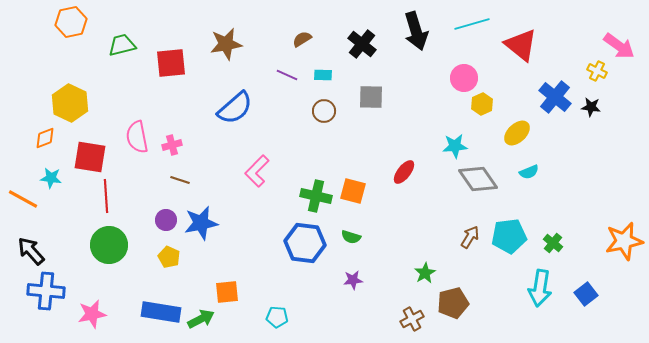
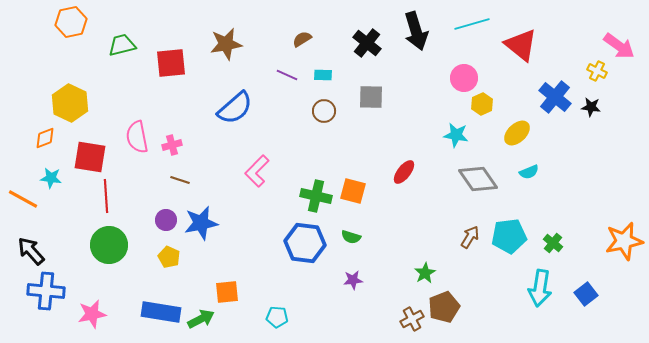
black cross at (362, 44): moved 5 px right, 1 px up
cyan star at (455, 146): moved 1 px right, 11 px up; rotated 15 degrees clockwise
brown pentagon at (453, 303): moved 9 px left, 4 px down; rotated 8 degrees counterclockwise
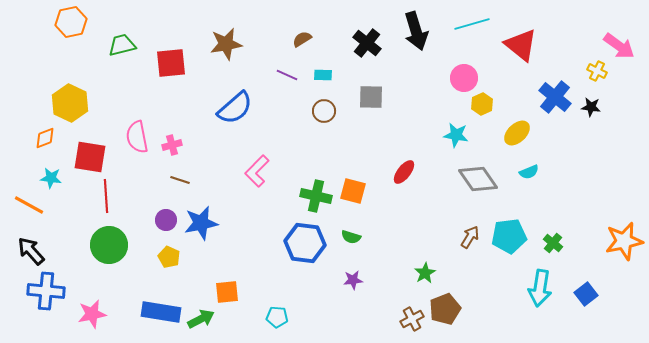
orange line at (23, 199): moved 6 px right, 6 px down
brown pentagon at (444, 307): moved 1 px right, 2 px down
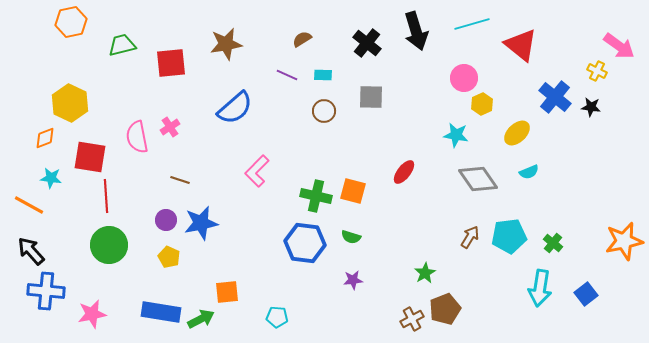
pink cross at (172, 145): moved 2 px left, 18 px up; rotated 18 degrees counterclockwise
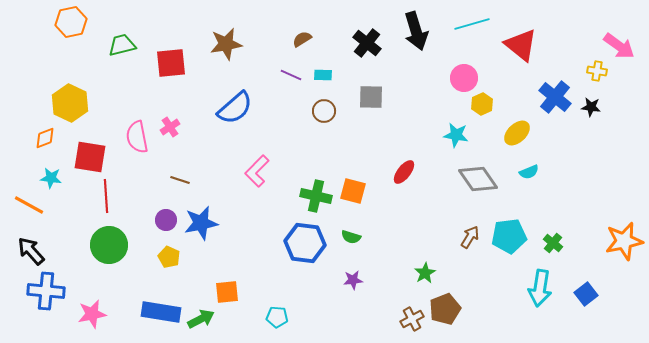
yellow cross at (597, 71): rotated 18 degrees counterclockwise
purple line at (287, 75): moved 4 px right
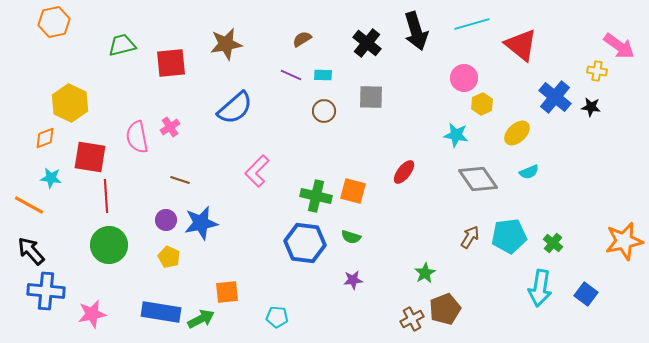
orange hexagon at (71, 22): moved 17 px left
blue square at (586, 294): rotated 15 degrees counterclockwise
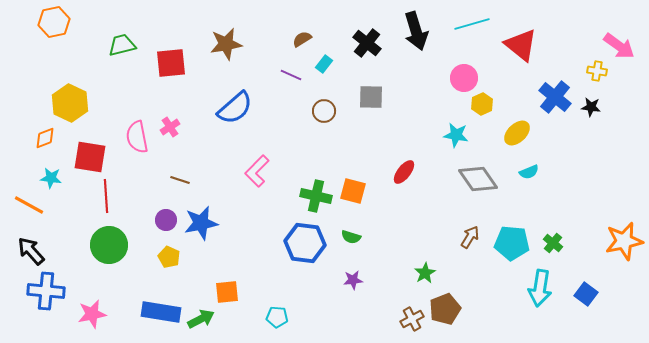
cyan rectangle at (323, 75): moved 1 px right, 11 px up; rotated 54 degrees counterclockwise
cyan pentagon at (509, 236): moved 3 px right, 7 px down; rotated 12 degrees clockwise
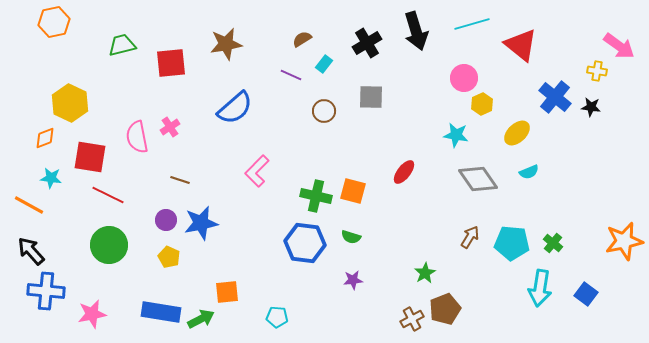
black cross at (367, 43): rotated 20 degrees clockwise
red line at (106, 196): moved 2 px right, 1 px up; rotated 60 degrees counterclockwise
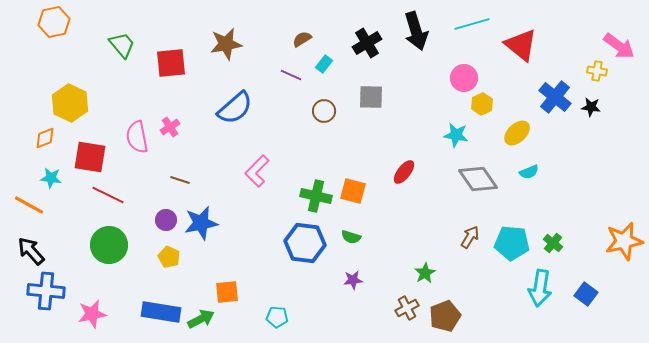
green trapezoid at (122, 45): rotated 64 degrees clockwise
brown pentagon at (445, 309): moved 7 px down
brown cross at (412, 319): moved 5 px left, 11 px up
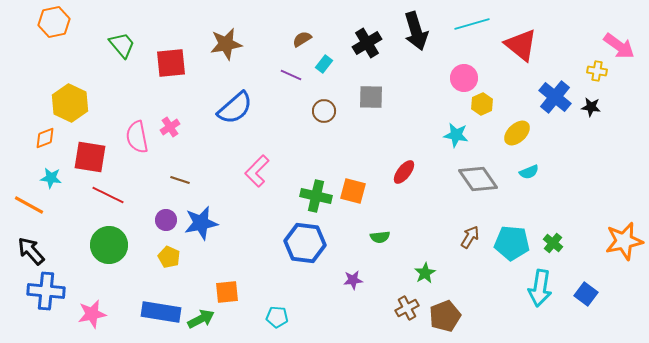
green semicircle at (351, 237): moved 29 px right; rotated 24 degrees counterclockwise
